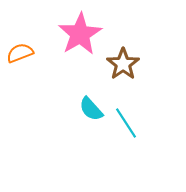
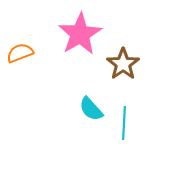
cyan line: moved 2 px left; rotated 36 degrees clockwise
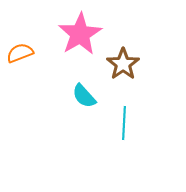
cyan semicircle: moved 7 px left, 13 px up
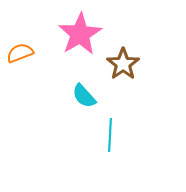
cyan line: moved 14 px left, 12 px down
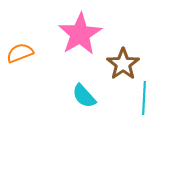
cyan line: moved 34 px right, 37 px up
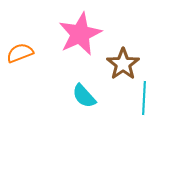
pink star: rotated 6 degrees clockwise
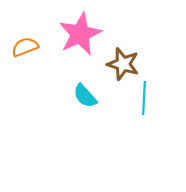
orange semicircle: moved 5 px right, 6 px up
brown star: rotated 20 degrees counterclockwise
cyan semicircle: moved 1 px right
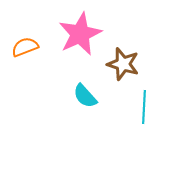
cyan line: moved 9 px down
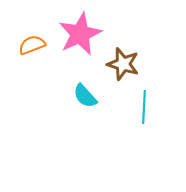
orange semicircle: moved 7 px right, 2 px up
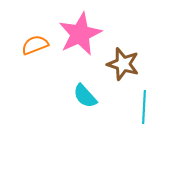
orange semicircle: moved 3 px right
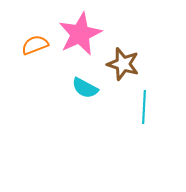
cyan semicircle: moved 8 px up; rotated 20 degrees counterclockwise
